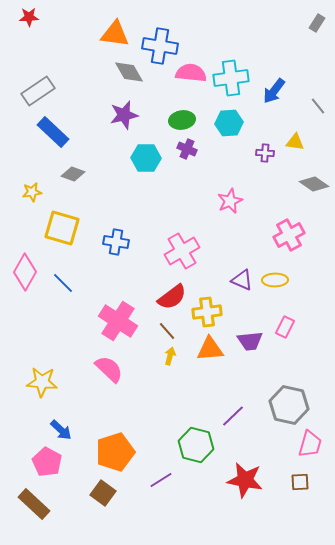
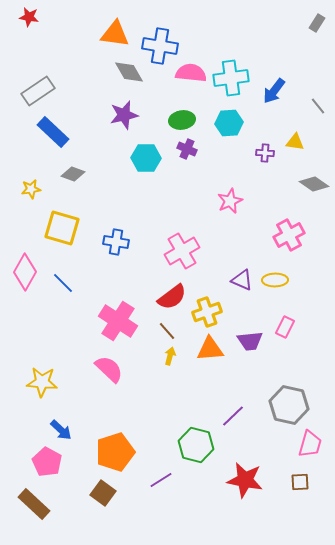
red star at (29, 17): rotated 12 degrees clockwise
yellow star at (32, 192): moved 1 px left, 3 px up
yellow cross at (207, 312): rotated 12 degrees counterclockwise
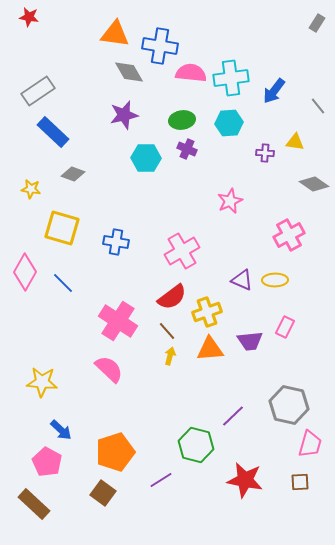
yellow star at (31, 189): rotated 18 degrees clockwise
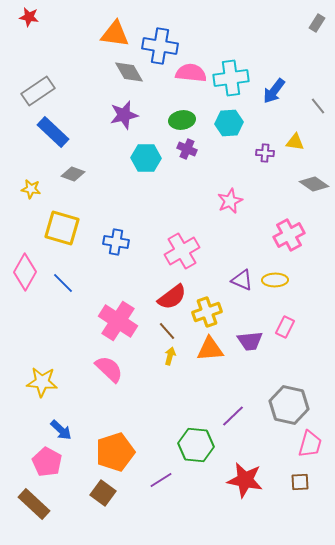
green hexagon at (196, 445): rotated 8 degrees counterclockwise
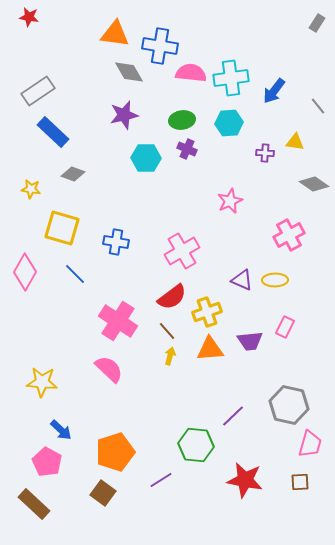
blue line at (63, 283): moved 12 px right, 9 px up
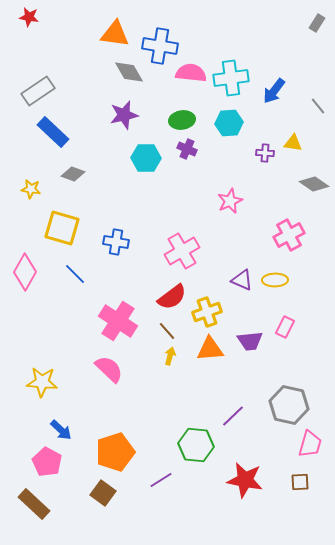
yellow triangle at (295, 142): moved 2 px left, 1 px down
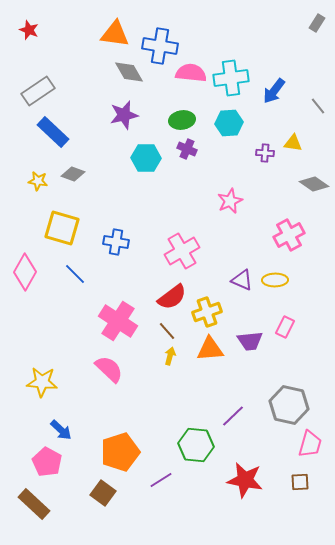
red star at (29, 17): moved 13 px down; rotated 12 degrees clockwise
yellow star at (31, 189): moved 7 px right, 8 px up
orange pentagon at (115, 452): moved 5 px right
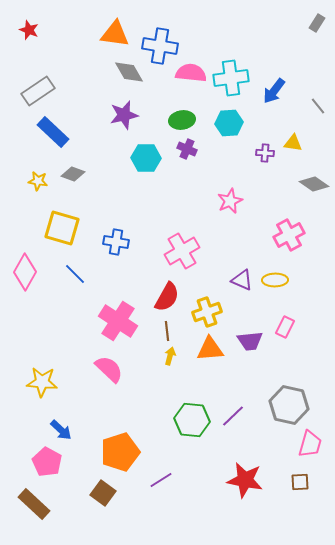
red semicircle at (172, 297): moved 5 px left; rotated 24 degrees counterclockwise
brown line at (167, 331): rotated 36 degrees clockwise
green hexagon at (196, 445): moved 4 px left, 25 px up
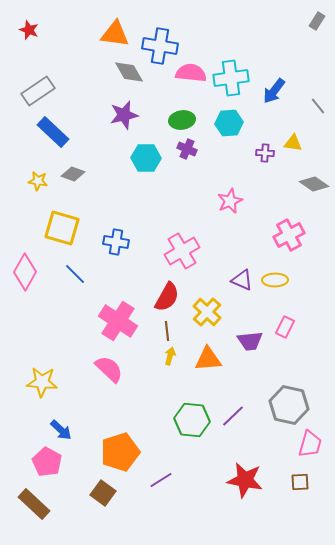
gray rectangle at (317, 23): moved 2 px up
yellow cross at (207, 312): rotated 28 degrees counterclockwise
orange triangle at (210, 349): moved 2 px left, 10 px down
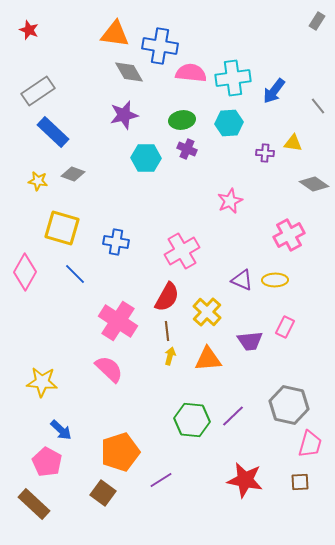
cyan cross at (231, 78): moved 2 px right
